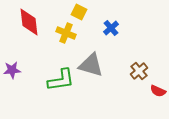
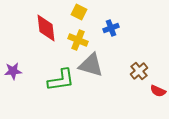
red diamond: moved 17 px right, 6 px down
blue cross: rotated 21 degrees clockwise
yellow cross: moved 12 px right, 7 px down
purple star: moved 1 px right, 1 px down
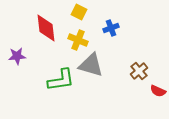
purple star: moved 4 px right, 15 px up
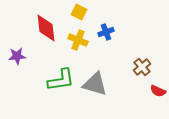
blue cross: moved 5 px left, 4 px down
gray triangle: moved 4 px right, 19 px down
brown cross: moved 3 px right, 4 px up
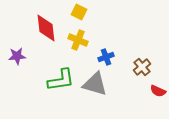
blue cross: moved 25 px down
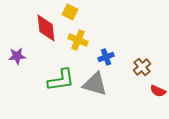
yellow square: moved 9 px left
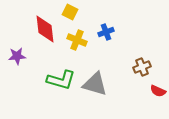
red diamond: moved 1 px left, 1 px down
yellow cross: moved 1 px left
blue cross: moved 25 px up
brown cross: rotated 18 degrees clockwise
green L-shape: rotated 24 degrees clockwise
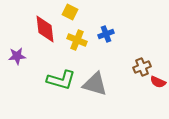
blue cross: moved 2 px down
red semicircle: moved 9 px up
